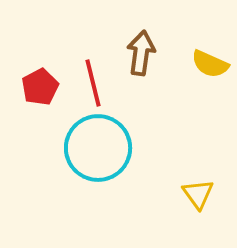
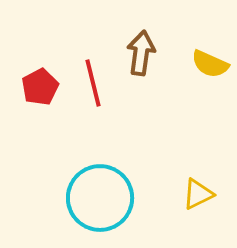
cyan circle: moved 2 px right, 50 px down
yellow triangle: rotated 40 degrees clockwise
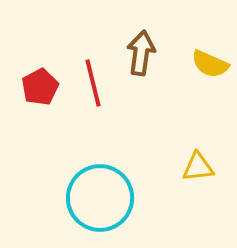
yellow triangle: moved 27 px up; rotated 20 degrees clockwise
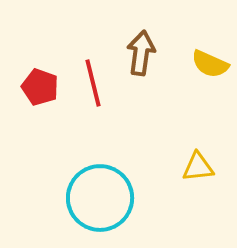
red pentagon: rotated 24 degrees counterclockwise
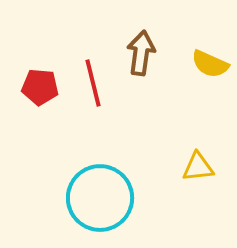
red pentagon: rotated 15 degrees counterclockwise
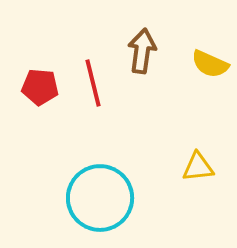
brown arrow: moved 1 px right, 2 px up
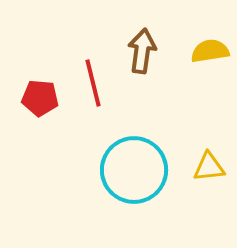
yellow semicircle: moved 13 px up; rotated 147 degrees clockwise
red pentagon: moved 11 px down
yellow triangle: moved 11 px right
cyan circle: moved 34 px right, 28 px up
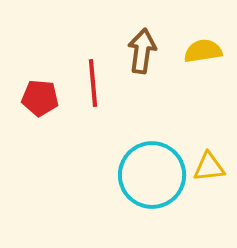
yellow semicircle: moved 7 px left
red line: rotated 9 degrees clockwise
cyan circle: moved 18 px right, 5 px down
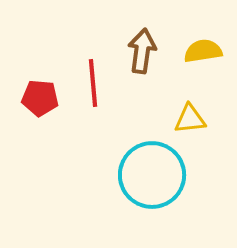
yellow triangle: moved 19 px left, 48 px up
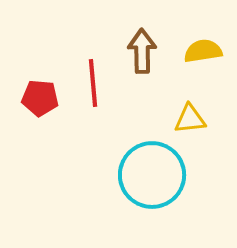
brown arrow: rotated 9 degrees counterclockwise
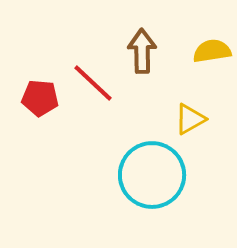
yellow semicircle: moved 9 px right
red line: rotated 42 degrees counterclockwise
yellow triangle: rotated 24 degrees counterclockwise
